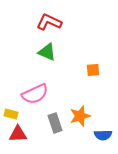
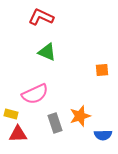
red L-shape: moved 8 px left, 5 px up
orange square: moved 9 px right
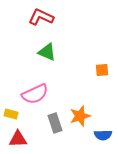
red triangle: moved 5 px down
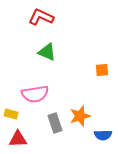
pink semicircle: rotated 16 degrees clockwise
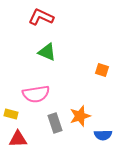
orange square: rotated 24 degrees clockwise
pink semicircle: moved 1 px right
